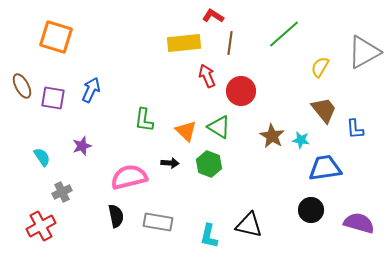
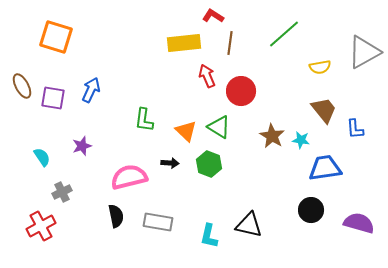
yellow semicircle: rotated 130 degrees counterclockwise
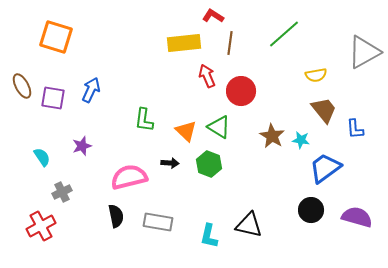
yellow semicircle: moved 4 px left, 8 px down
blue trapezoid: rotated 28 degrees counterclockwise
purple semicircle: moved 2 px left, 6 px up
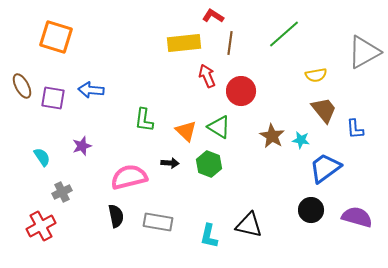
blue arrow: rotated 110 degrees counterclockwise
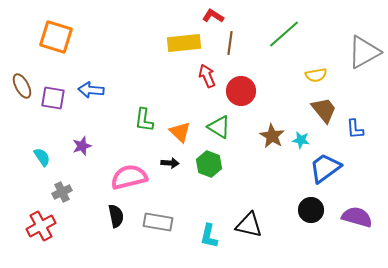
orange triangle: moved 6 px left, 1 px down
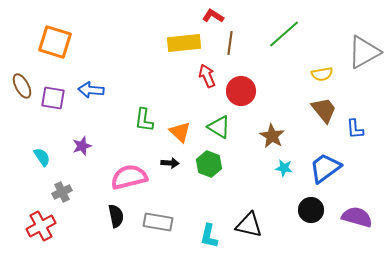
orange square: moved 1 px left, 5 px down
yellow semicircle: moved 6 px right, 1 px up
cyan star: moved 17 px left, 28 px down
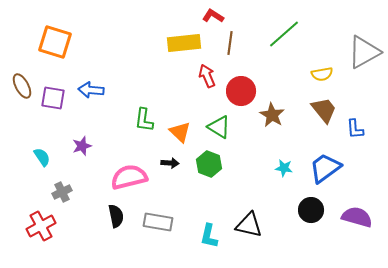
brown star: moved 21 px up
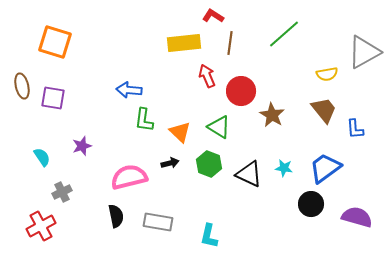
yellow semicircle: moved 5 px right
brown ellipse: rotated 15 degrees clockwise
blue arrow: moved 38 px right
black arrow: rotated 18 degrees counterclockwise
black circle: moved 6 px up
black triangle: moved 51 px up; rotated 12 degrees clockwise
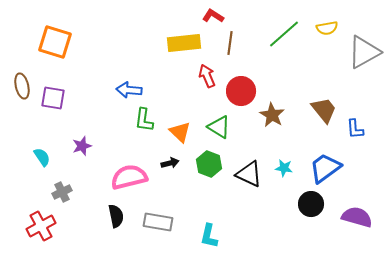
yellow semicircle: moved 46 px up
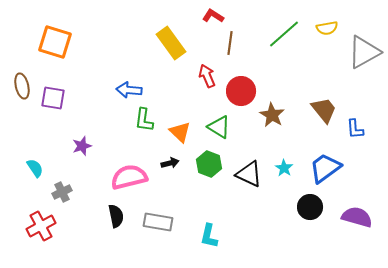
yellow rectangle: moved 13 px left; rotated 60 degrees clockwise
cyan semicircle: moved 7 px left, 11 px down
cyan star: rotated 24 degrees clockwise
black circle: moved 1 px left, 3 px down
